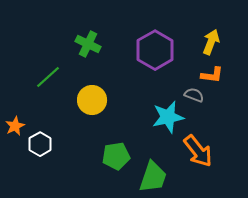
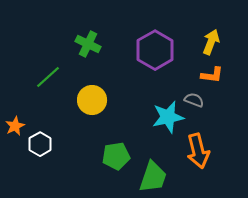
gray semicircle: moved 5 px down
orange arrow: rotated 24 degrees clockwise
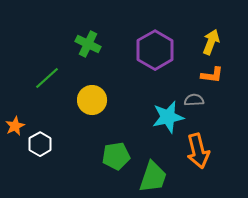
green line: moved 1 px left, 1 px down
gray semicircle: rotated 24 degrees counterclockwise
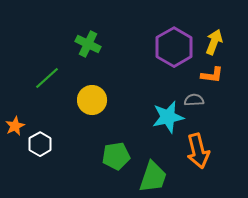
yellow arrow: moved 3 px right
purple hexagon: moved 19 px right, 3 px up
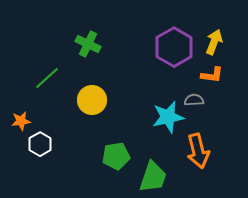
orange star: moved 6 px right, 5 px up; rotated 18 degrees clockwise
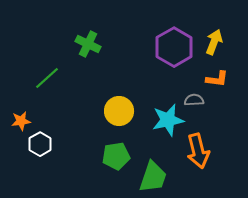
orange L-shape: moved 5 px right, 4 px down
yellow circle: moved 27 px right, 11 px down
cyan star: moved 3 px down
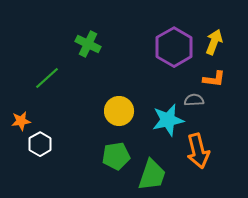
orange L-shape: moved 3 px left
green trapezoid: moved 1 px left, 2 px up
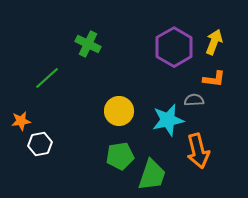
white hexagon: rotated 20 degrees clockwise
green pentagon: moved 4 px right
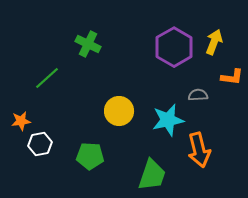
orange L-shape: moved 18 px right, 2 px up
gray semicircle: moved 4 px right, 5 px up
orange arrow: moved 1 px right, 1 px up
green pentagon: moved 30 px left; rotated 12 degrees clockwise
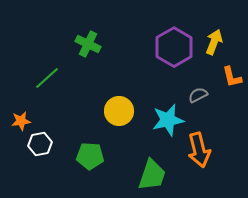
orange L-shape: rotated 70 degrees clockwise
gray semicircle: rotated 24 degrees counterclockwise
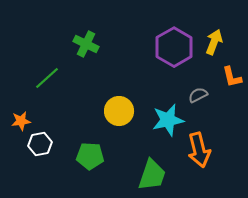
green cross: moved 2 px left
